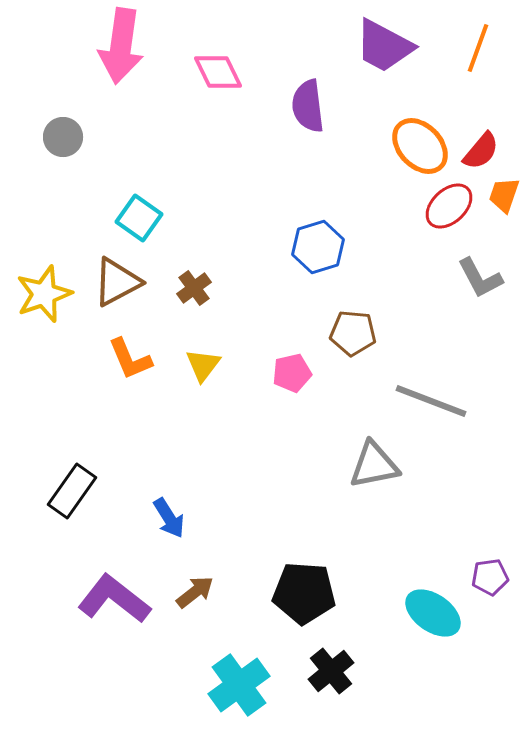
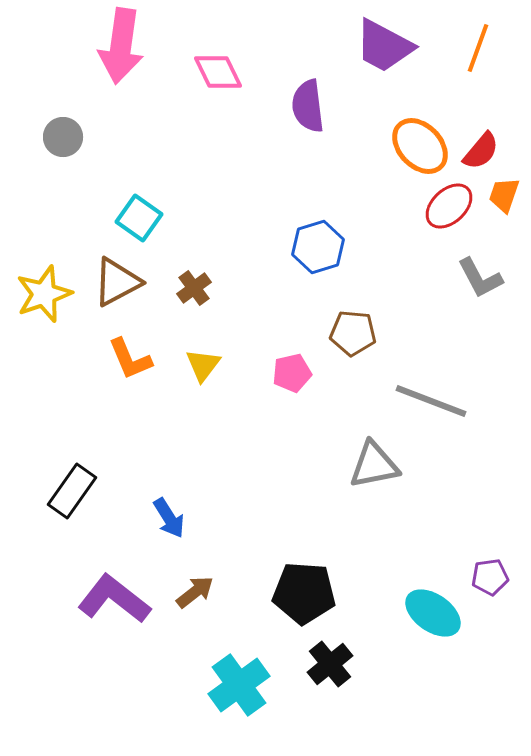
black cross: moved 1 px left, 7 px up
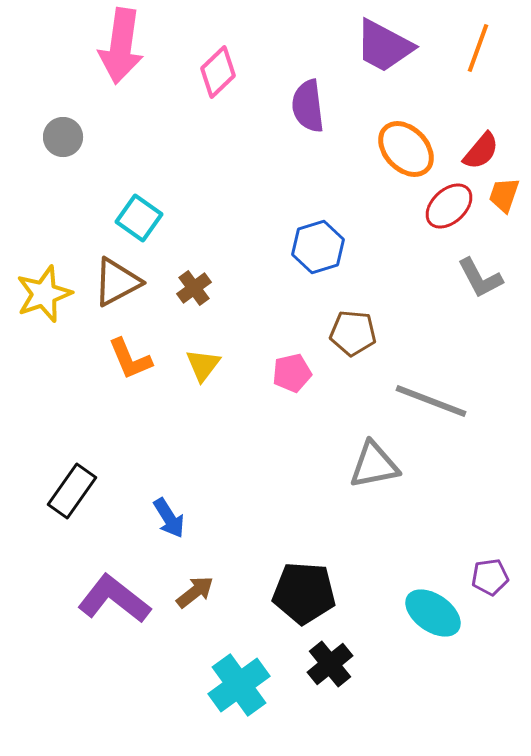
pink diamond: rotated 72 degrees clockwise
orange ellipse: moved 14 px left, 3 px down
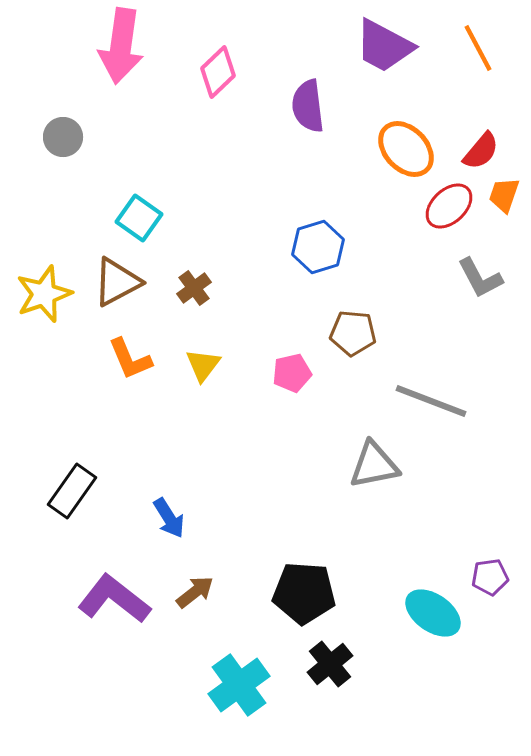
orange line: rotated 48 degrees counterclockwise
